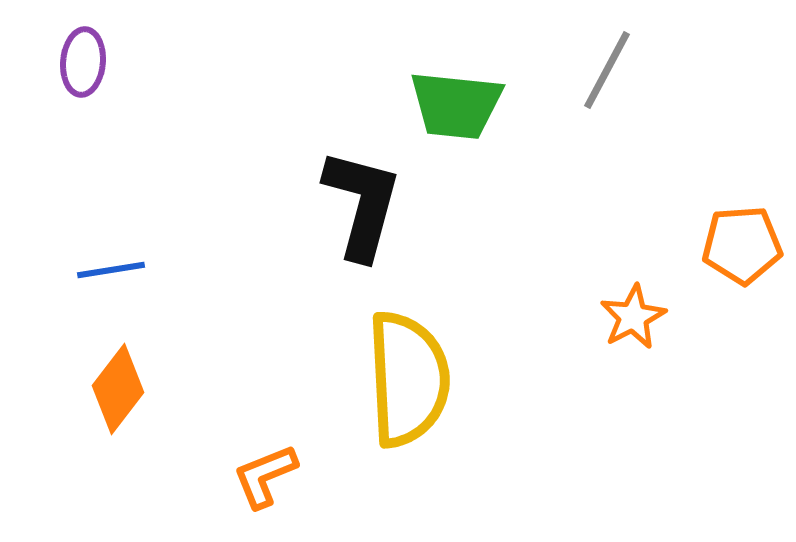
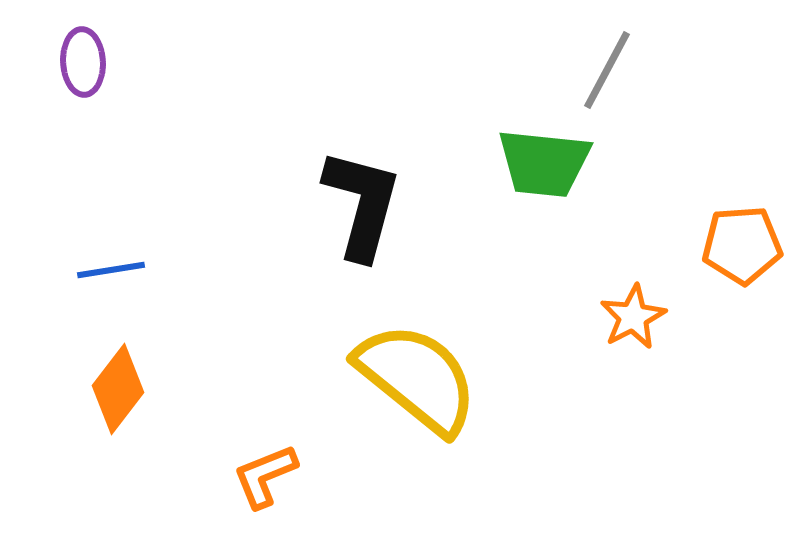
purple ellipse: rotated 8 degrees counterclockwise
green trapezoid: moved 88 px right, 58 px down
yellow semicircle: moved 9 px right, 1 px up; rotated 48 degrees counterclockwise
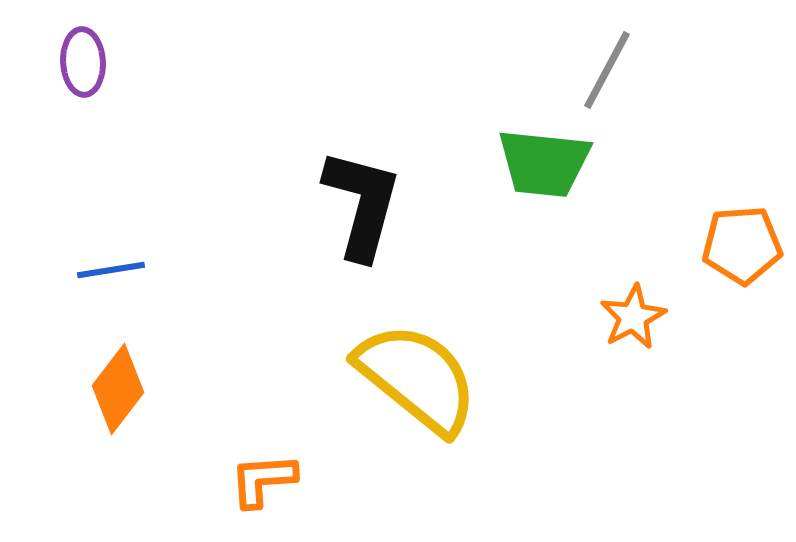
orange L-shape: moved 2 px left, 4 px down; rotated 18 degrees clockwise
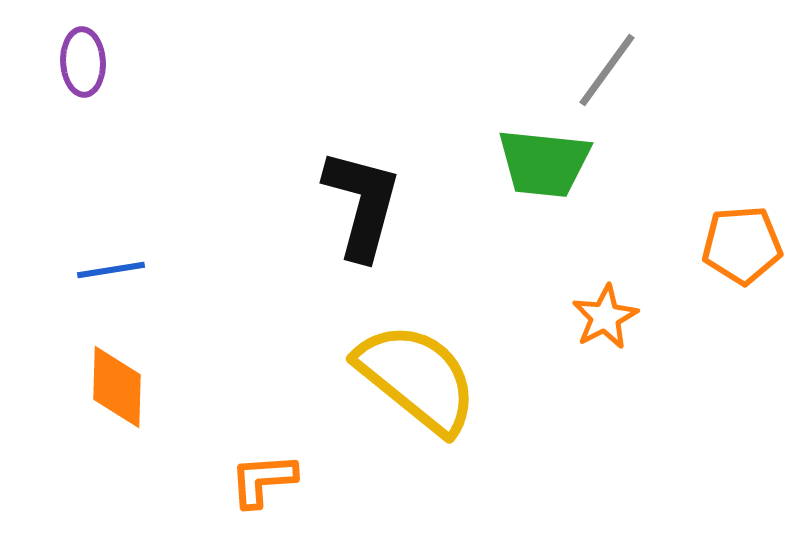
gray line: rotated 8 degrees clockwise
orange star: moved 28 px left
orange diamond: moved 1 px left, 2 px up; rotated 36 degrees counterclockwise
